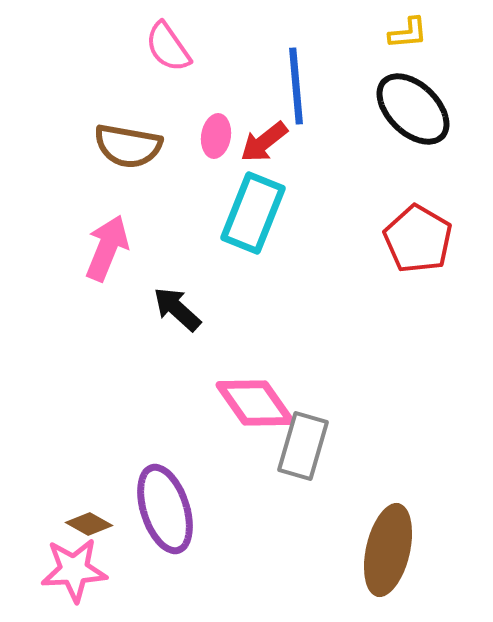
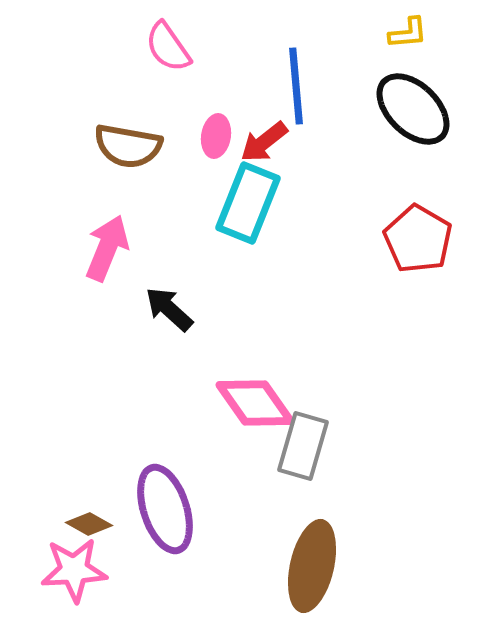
cyan rectangle: moved 5 px left, 10 px up
black arrow: moved 8 px left
brown ellipse: moved 76 px left, 16 px down
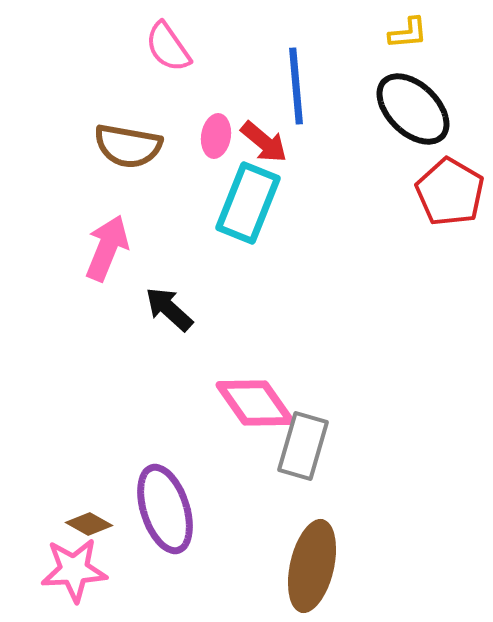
red arrow: rotated 102 degrees counterclockwise
red pentagon: moved 32 px right, 47 px up
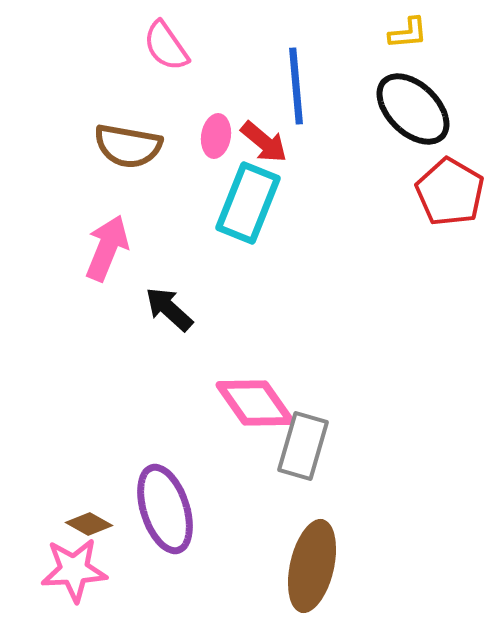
pink semicircle: moved 2 px left, 1 px up
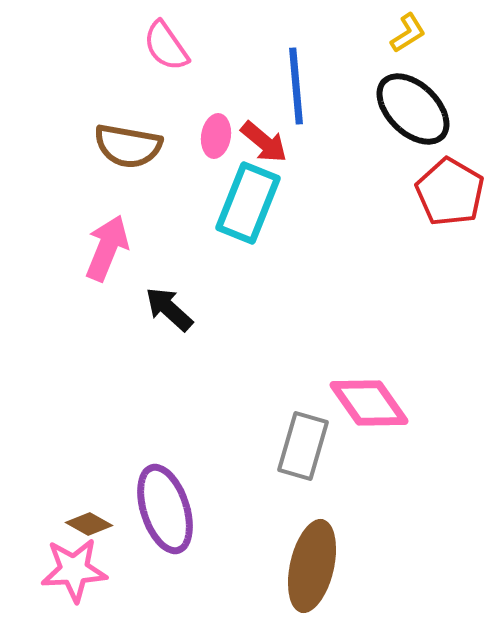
yellow L-shape: rotated 27 degrees counterclockwise
pink diamond: moved 114 px right
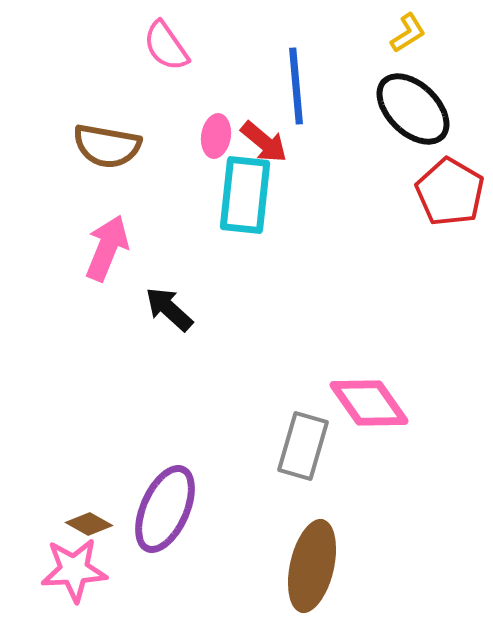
brown semicircle: moved 21 px left
cyan rectangle: moved 3 px left, 8 px up; rotated 16 degrees counterclockwise
purple ellipse: rotated 42 degrees clockwise
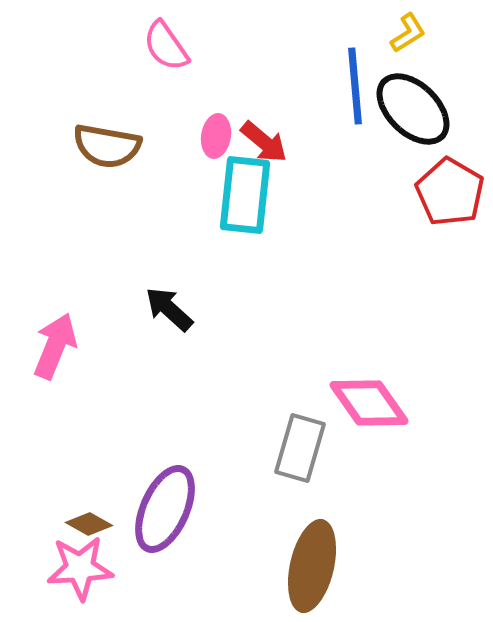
blue line: moved 59 px right
pink arrow: moved 52 px left, 98 px down
gray rectangle: moved 3 px left, 2 px down
pink star: moved 6 px right, 2 px up
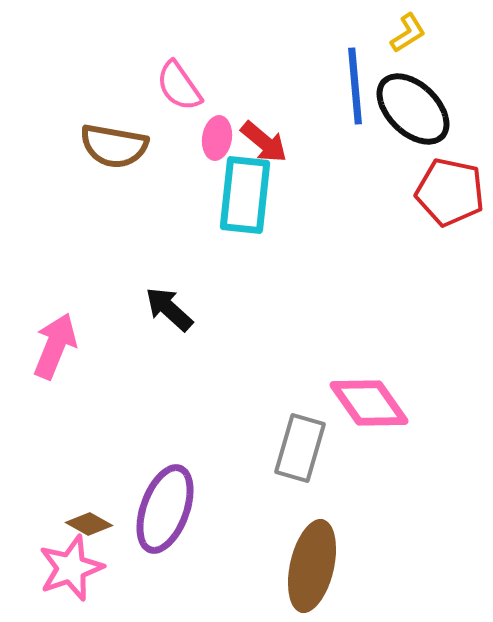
pink semicircle: moved 13 px right, 40 px down
pink ellipse: moved 1 px right, 2 px down
brown semicircle: moved 7 px right
red pentagon: rotated 18 degrees counterclockwise
purple ellipse: rotated 4 degrees counterclockwise
pink star: moved 9 px left; rotated 16 degrees counterclockwise
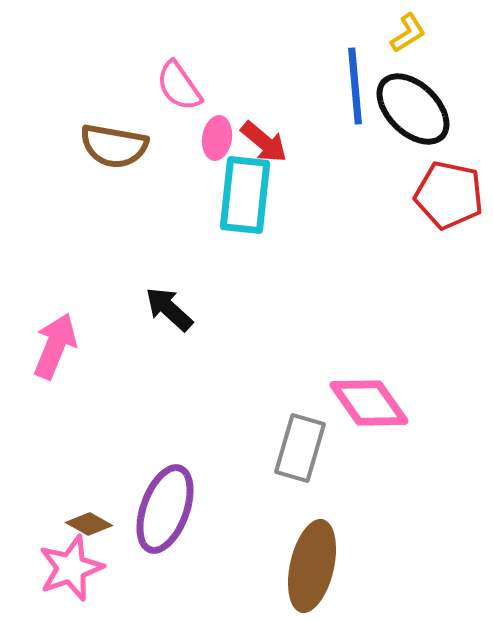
red pentagon: moved 1 px left, 3 px down
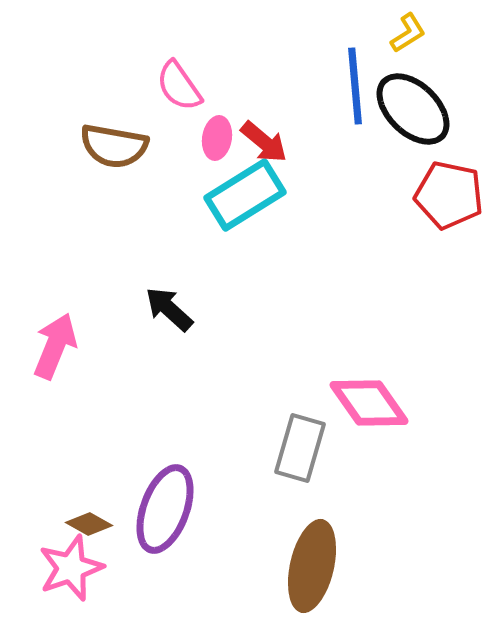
cyan rectangle: rotated 52 degrees clockwise
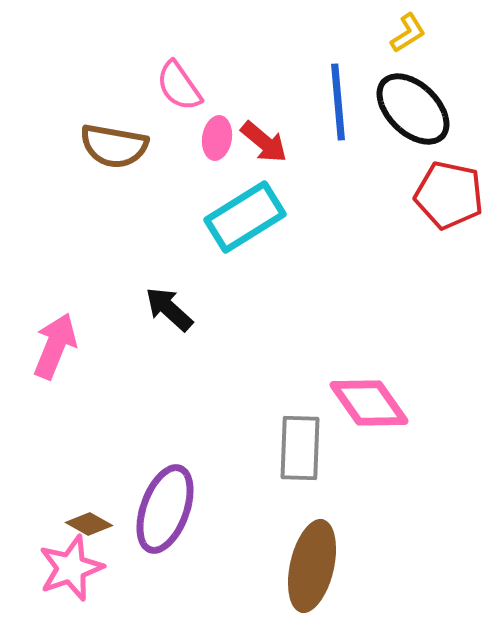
blue line: moved 17 px left, 16 px down
cyan rectangle: moved 22 px down
gray rectangle: rotated 14 degrees counterclockwise
